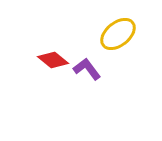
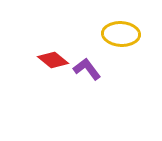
yellow ellipse: moved 3 px right; rotated 42 degrees clockwise
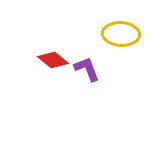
purple L-shape: rotated 16 degrees clockwise
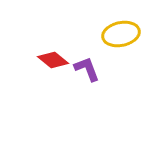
yellow ellipse: rotated 15 degrees counterclockwise
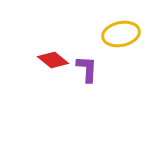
purple L-shape: rotated 24 degrees clockwise
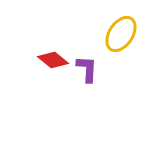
yellow ellipse: rotated 45 degrees counterclockwise
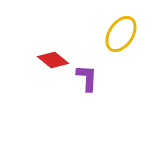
purple L-shape: moved 9 px down
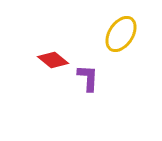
purple L-shape: moved 1 px right
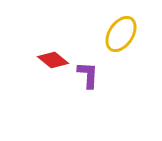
purple L-shape: moved 3 px up
